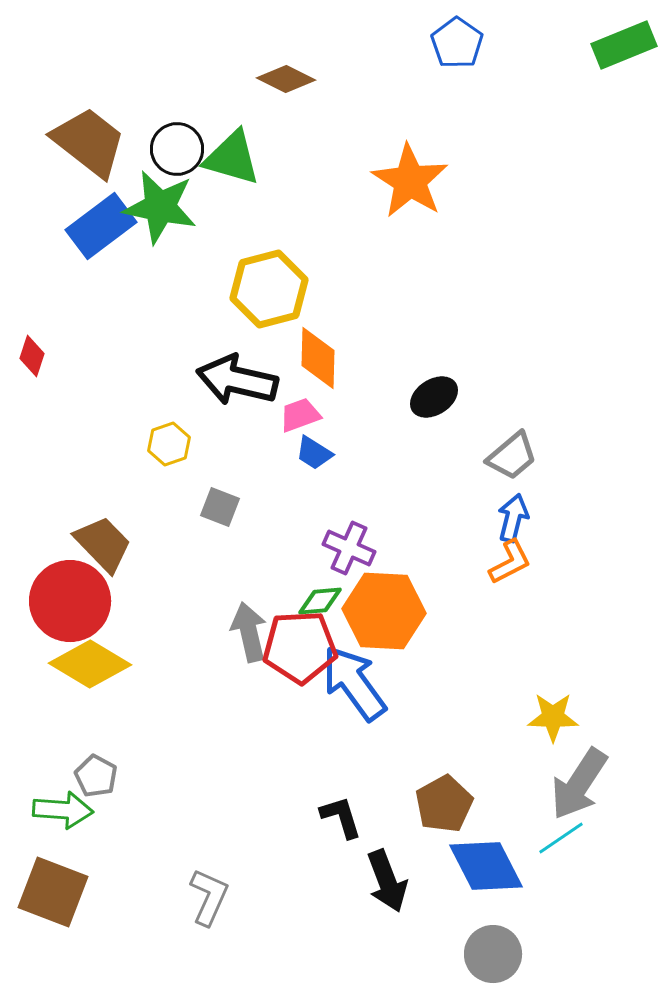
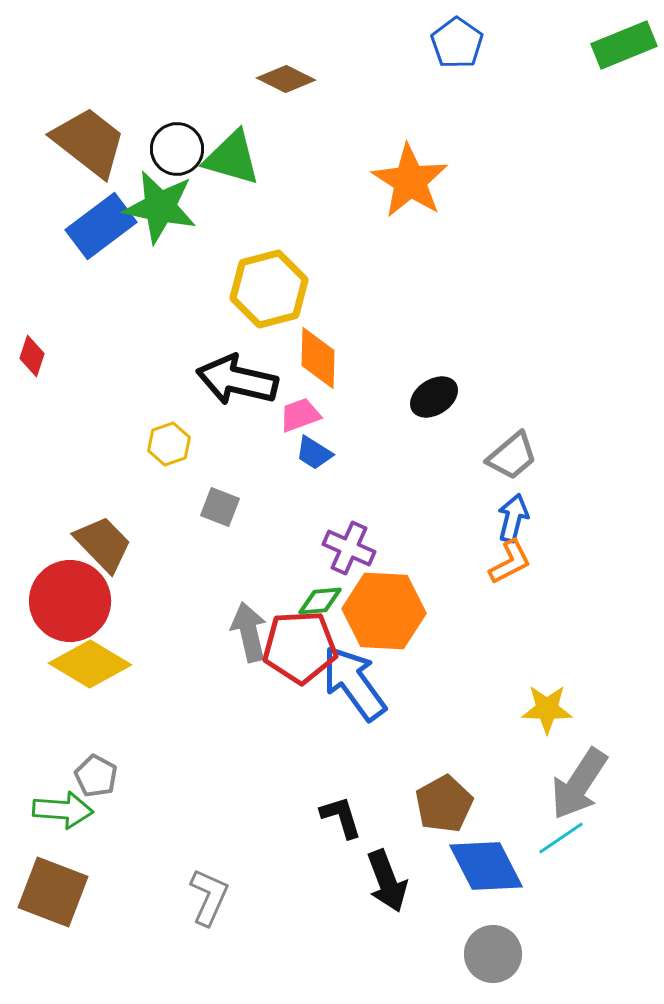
yellow star at (553, 717): moved 6 px left, 8 px up
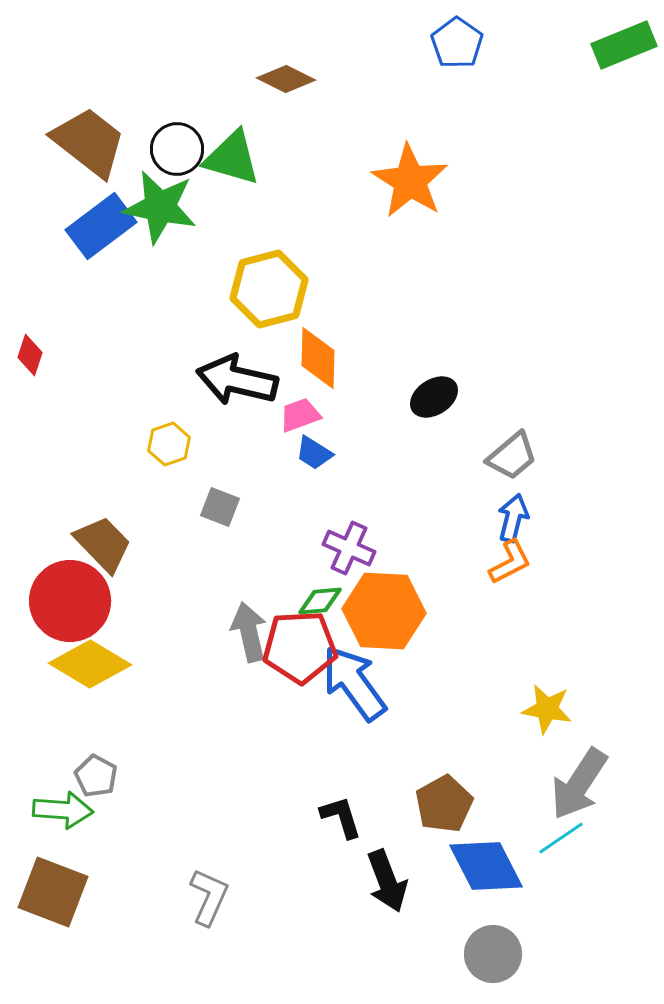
red diamond at (32, 356): moved 2 px left, 1 px up
yellow star at (547, 709): rotated 9 degrees clockwise
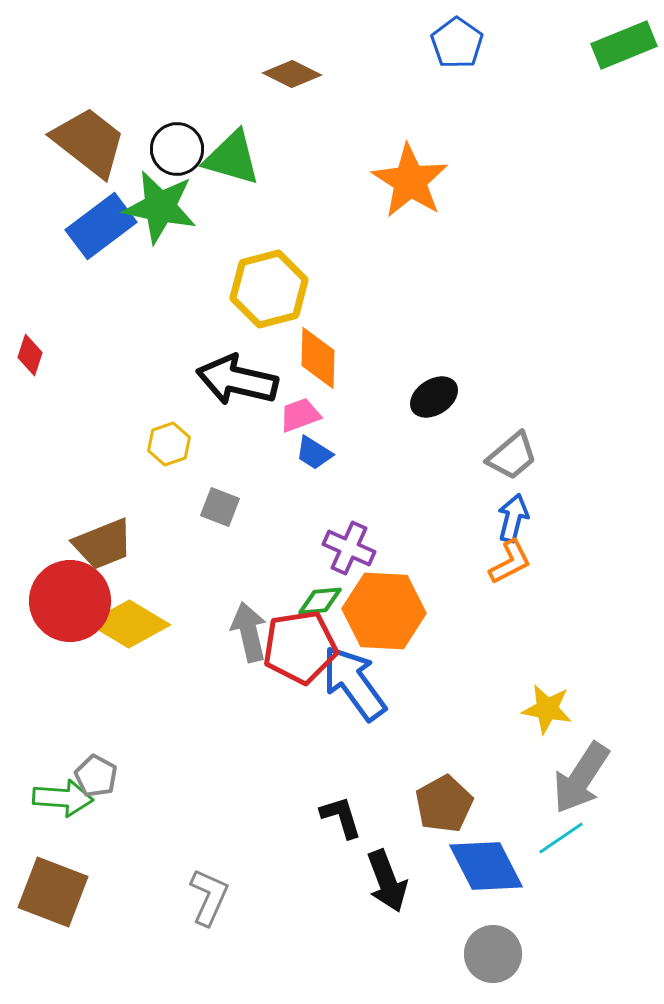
brown diamond at (286, 79): moved 6 px right, 5 px up
brown trapezoid at (103, 544): rotated 112 degrees clockwise
red pentagon at (300, 647): rotated 6 degrees counterclockwise
yellow diamond at (90, 664): moved 39 px right, 40 px up
gray arrow at (579, 784): moved 2 px right, 6 px up
green arrow at (63, 810): moved 12 px up
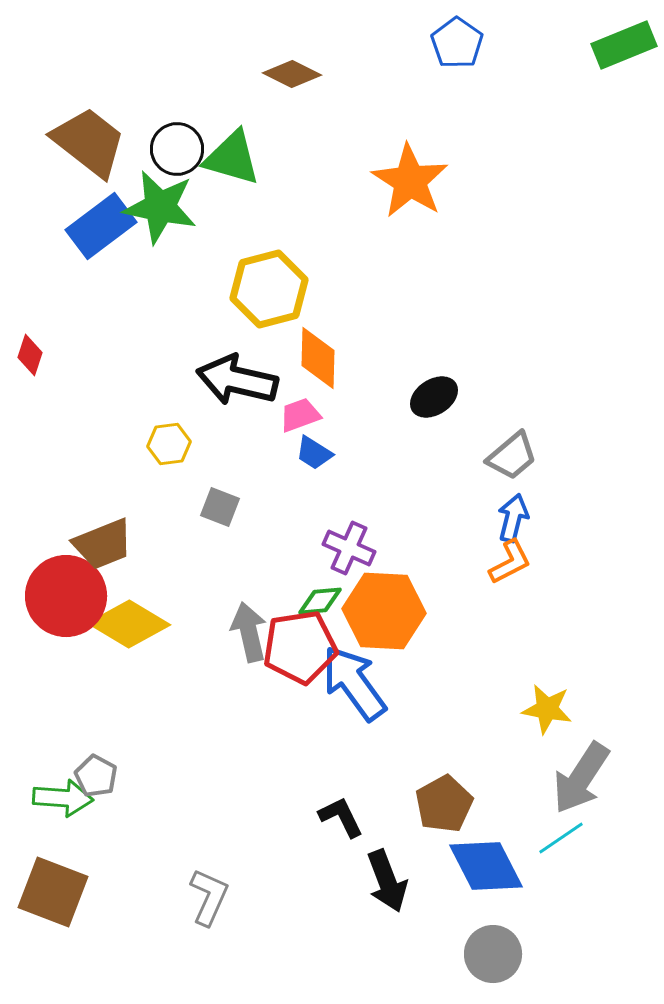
yellow hexagon at (169, 444): rotated 12 degrees clockwise
red circle at (70, 601): moved 4 px left, 5 px up
black L-shape at (341, 817): rotated 9 degrees counterclockwise
